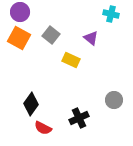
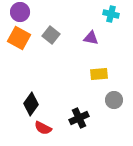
purple triangle: rotated 28 degrees counterclockwise
yellow rectangle: moved 28 px right, 14 px down; rotated 30 degrees counterclockwise
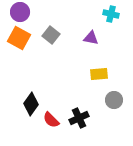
red semicircle: moved 8 px right, 8 px up; rotated 18 degrees clockwise
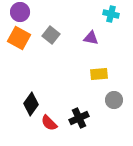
red semicircle: moved 2 px left, 3 px down
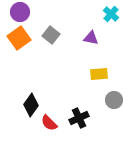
cyan cross: rotated 28 degrees clockwise
orange square: rotated 25 degrees clockwise
black diamond: moved 1 px down
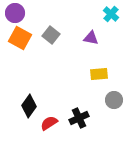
purple circle: moved 5 px left, 1 px down
orange square: moved 1 px right; rotated 25 degrees counterclockwise
black diamond: moved 2 px left, 1 px down
red semicircle: rotated 102 degrees clockwise
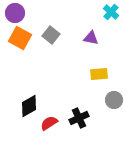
cyan cross: moved 2 px up
black diamond: rotated 25 degrees clockwise
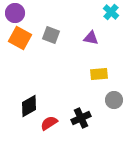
gray square: rotated 18 degrees counterclockwise
black cross: moved 2 px right
